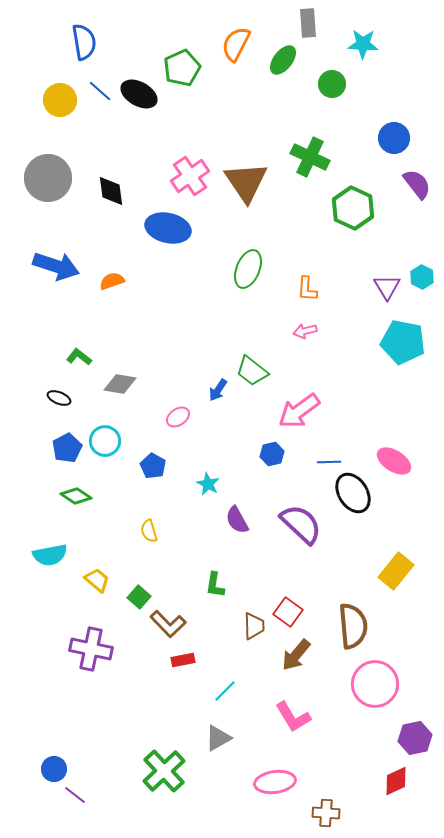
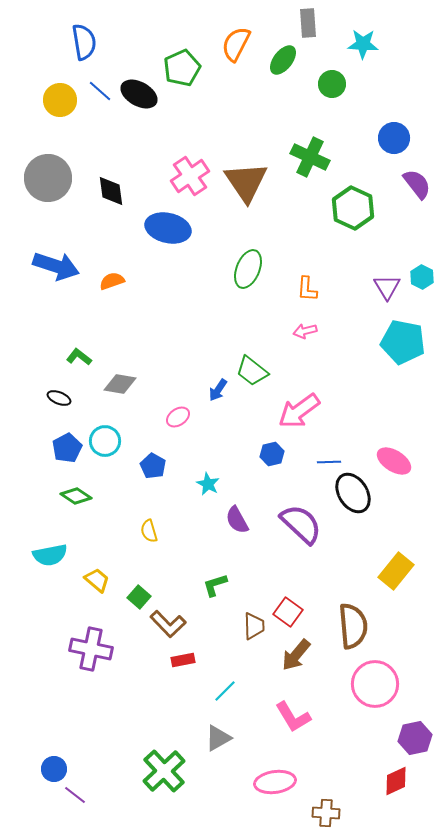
green L-shape at (215, 585): rotated 64 degrees clockwise
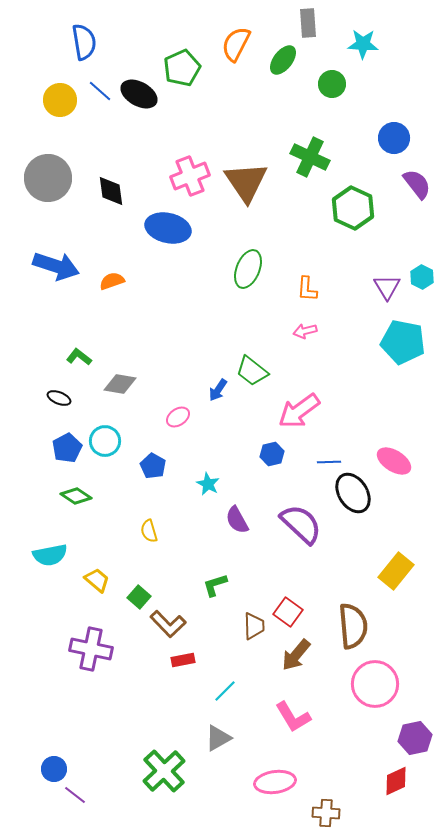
pink cross at (190, 176): rotated 12 degrees clockwise
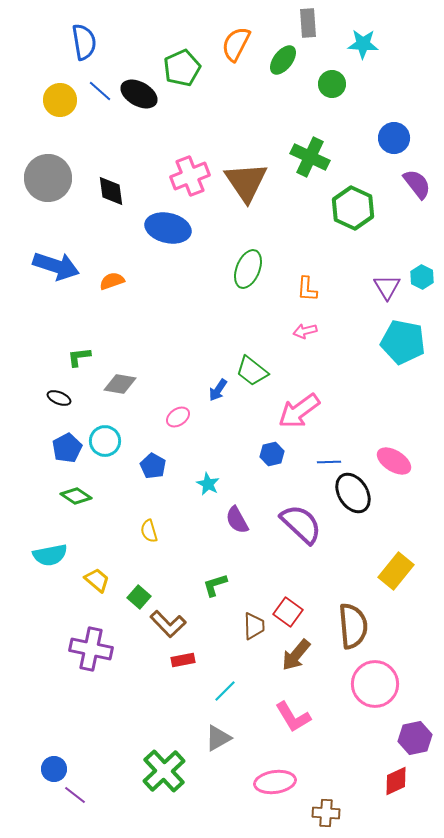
green L-shape at (79, 357): rotated 45 degrees counterclockwise
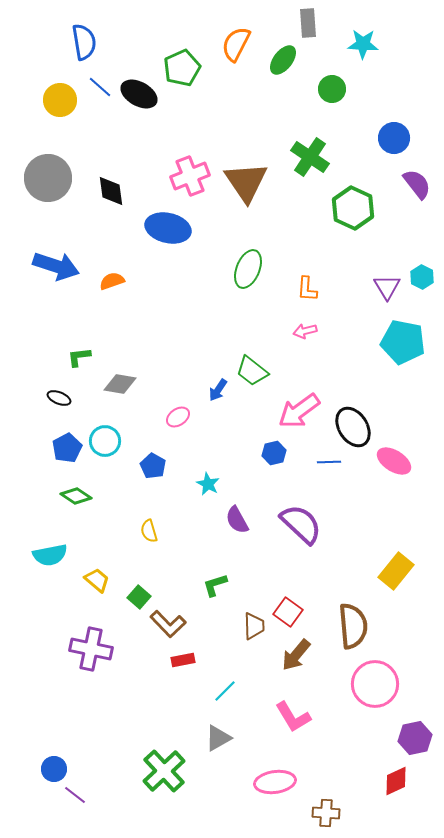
green circle at (332, 84): moved 5 px down
blue line at (100, 91): moved 4 px up
green cross at (310, 157): rotated 9 degrees clockwise
blue hexagon at (272, 454): moved 2 px right, 1 px up
black ellipse at (353, 493): moved 66 px up
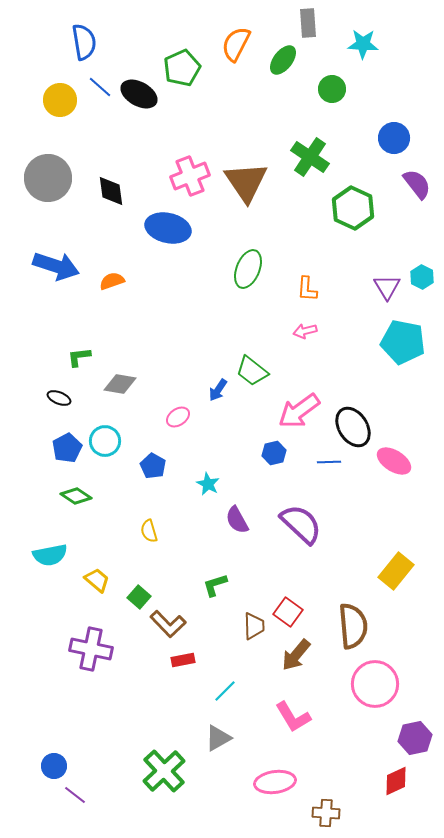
blue circle at (54, 769): moved 3 px up
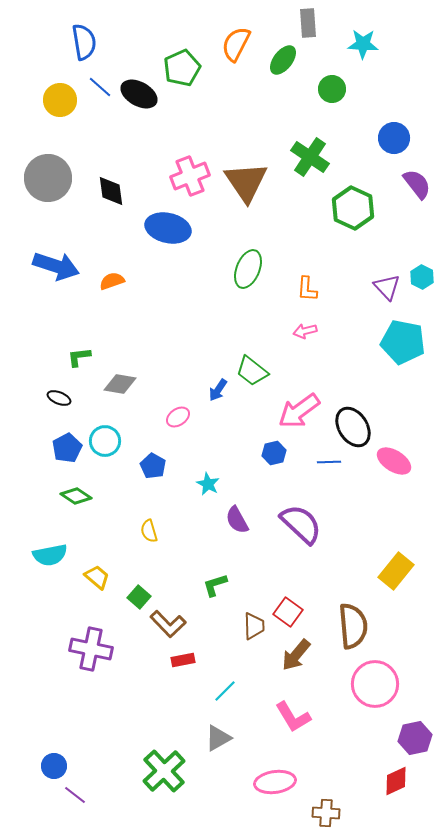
purple triangle at (387, 287): rotated 12 degrees counterclockwise
yellow trapezoid at (97, 580): moved 3 px up
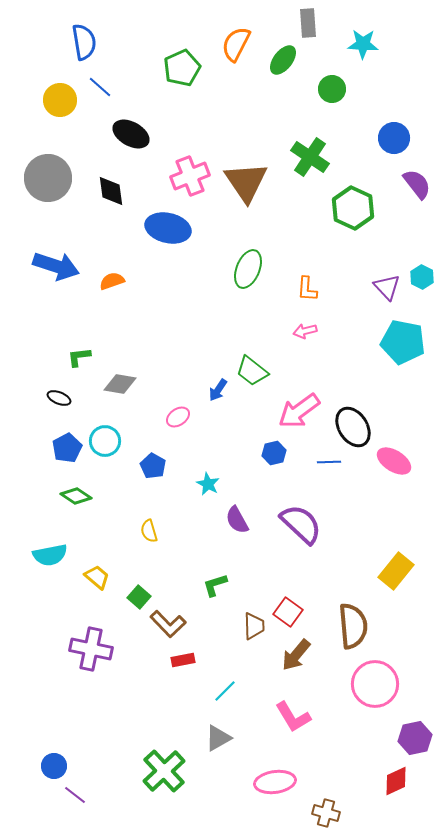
black ellipse at (139, 94): moved 8 px left, 40 px down
brown cross at (326, 813): rotated 12 degrees clockwise
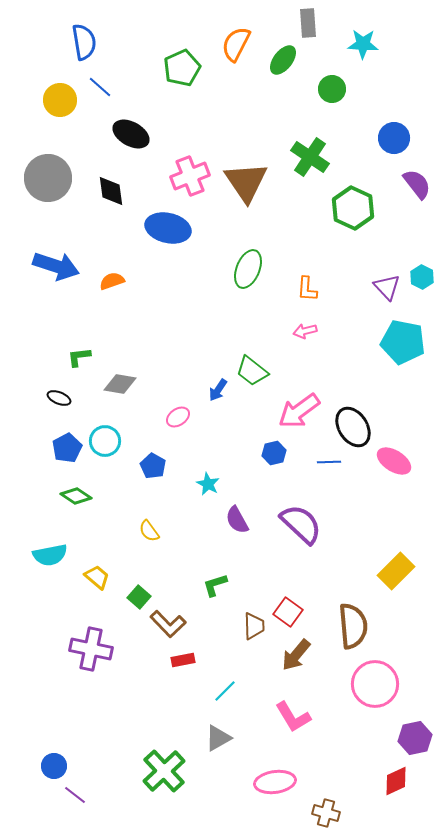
yellow semicircle at (149, 531): rotated 20 degrees counterclockwise
yellow rectangle at (396, 571): rotated 6 degrees clockwise
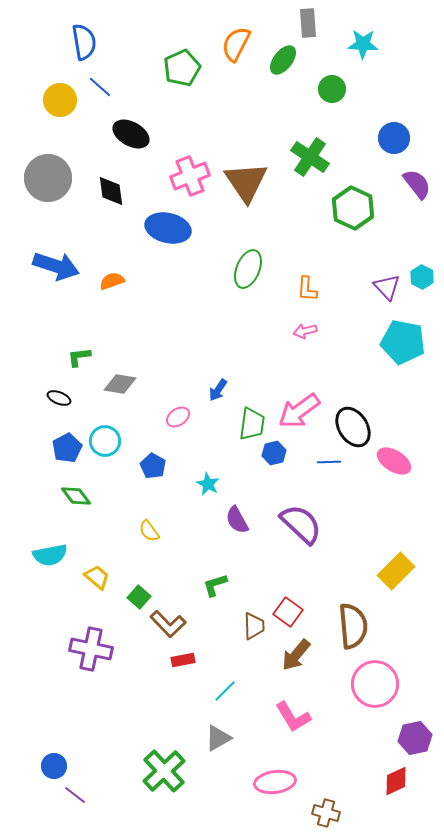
green trapezoid at (252, 371): moved 53 px down; rotated 120 degrees counterclockwise
green diamond at (76, 496): rotated 20 degrees clockwise
